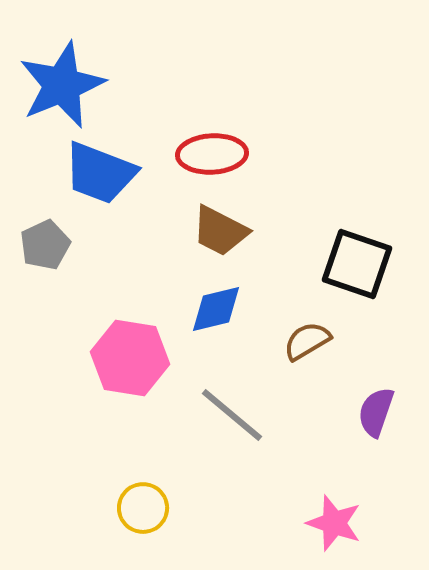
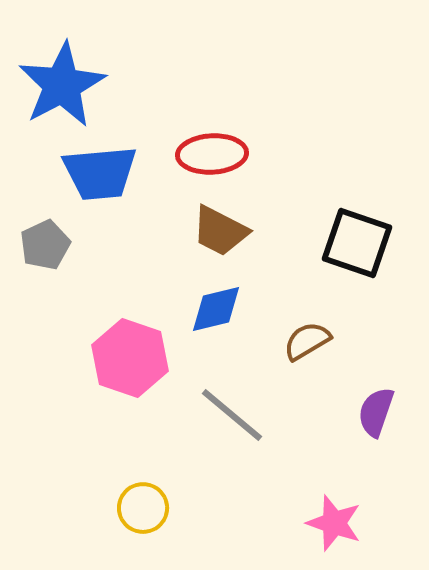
blue star: rotated 6 degrees counterclockwise
blue trapezoid: rotated 26 degrees counterclockwise
black square: moved 21 px up
pink hexagon: rotated 10 degrees clockwise
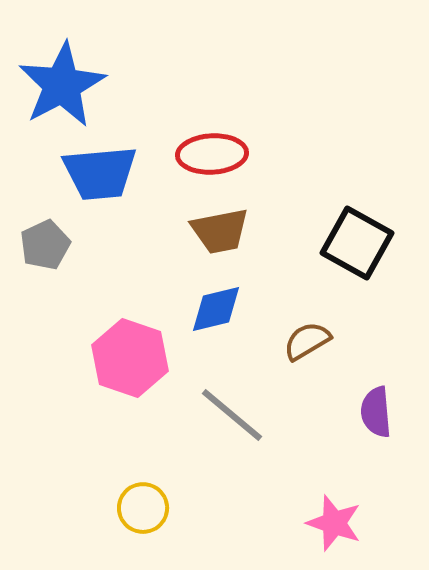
brown trapezoid: rotated 38 degrees counterclockwise
black square: rotated 10 degrees clockwise
purple semicircle: rotated 24 degrees counterclockwise
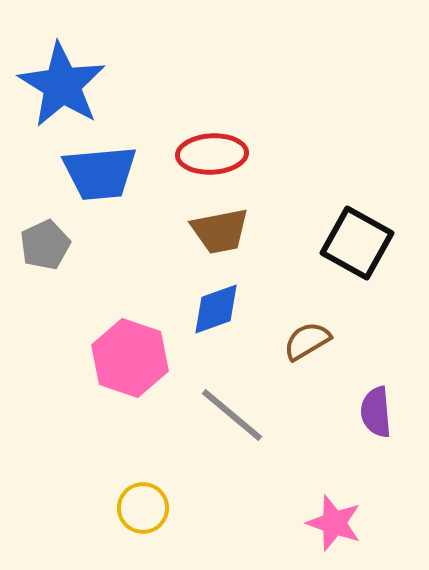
blue star: rotated 12 degrees counterclockwise
blue diamond: rotated 6 degrees counterclockwise
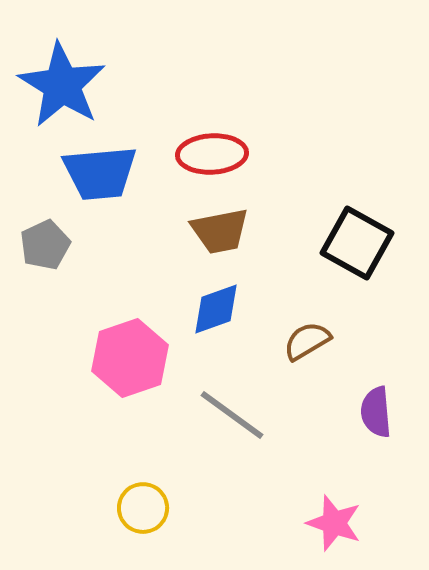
pink hexagon: rotated 22 degrees clockwise
gray line: rotated 4 degrees counterclockwise
